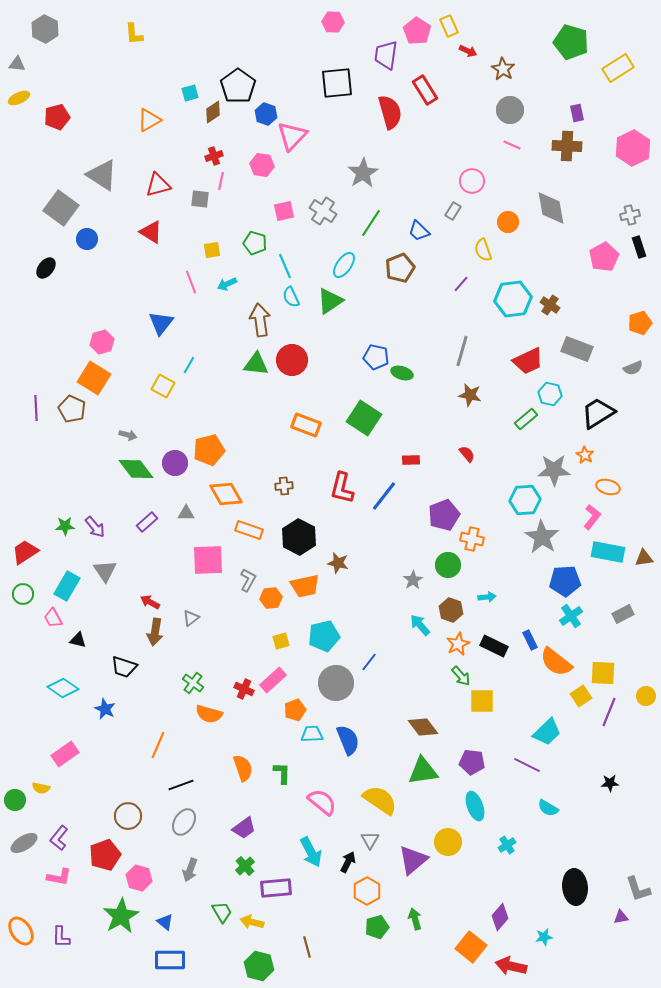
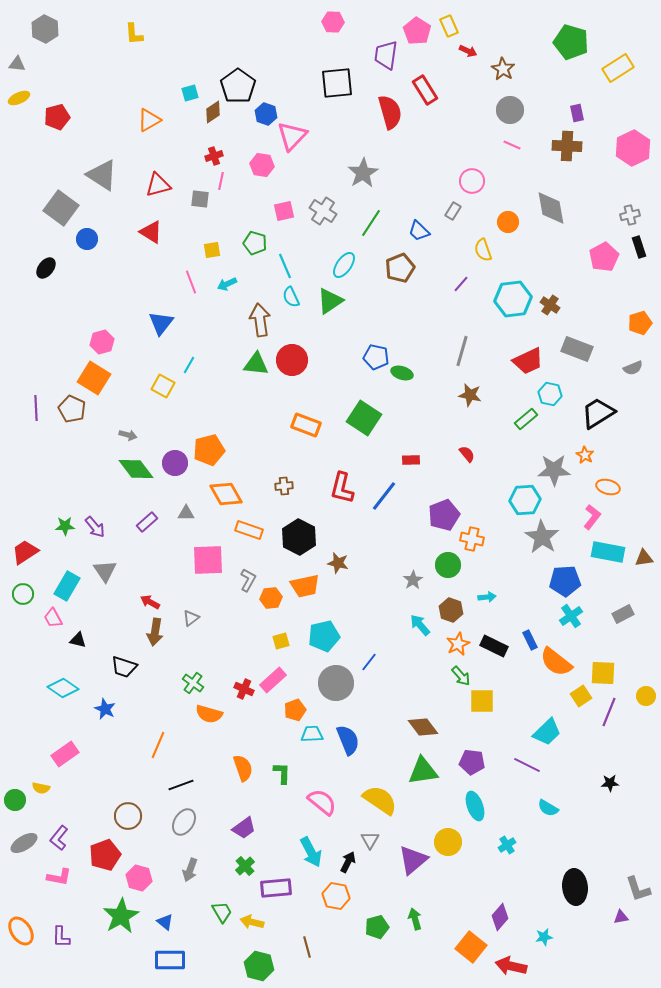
orange hexagon at (367, 891): moved 31 px left, 5 px down; rotated 20 degrees counterclockwise
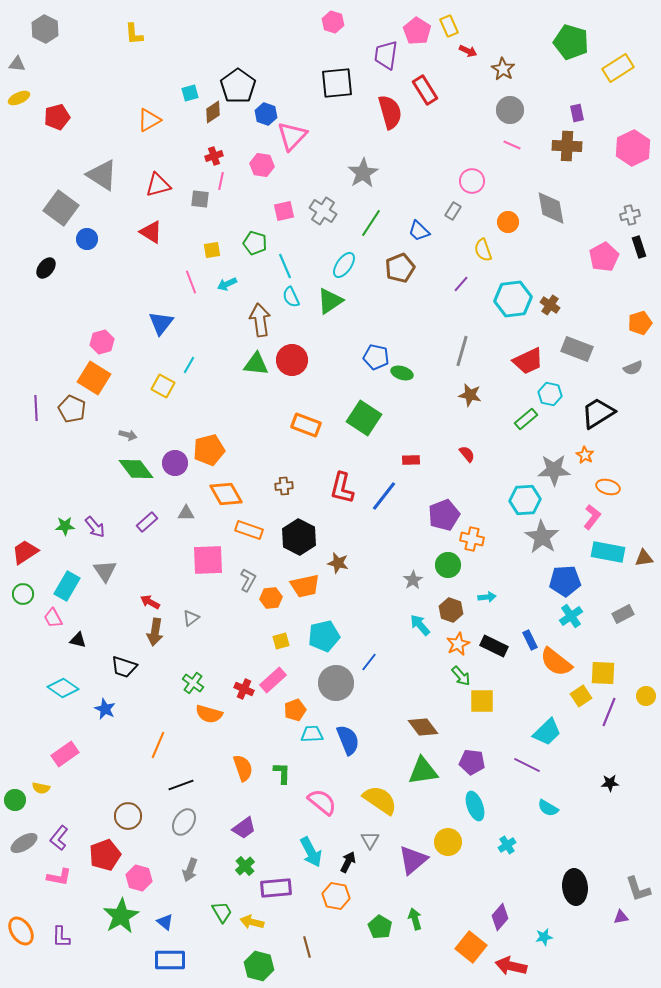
pink hexagon at (333, 22): rotated 15 degrees clockwise
green pentagon at (377, 927): moved 3 px right; rotated 25 degrees counterclockwise
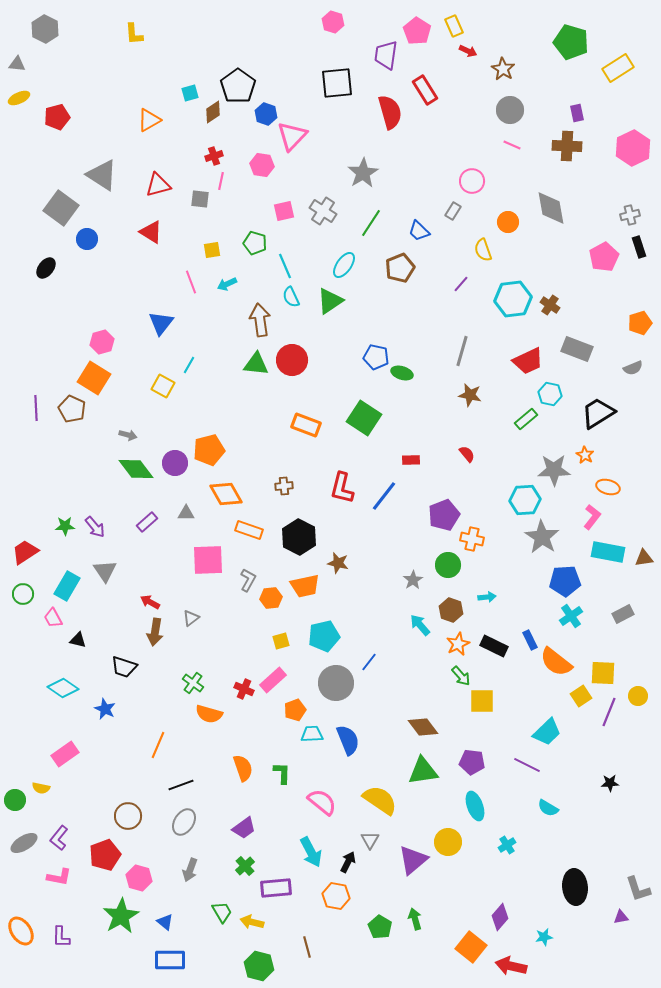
yellow rectangle at (449, 26): moved 5 px right
yellow circle at (646, 696): moved 8 px left
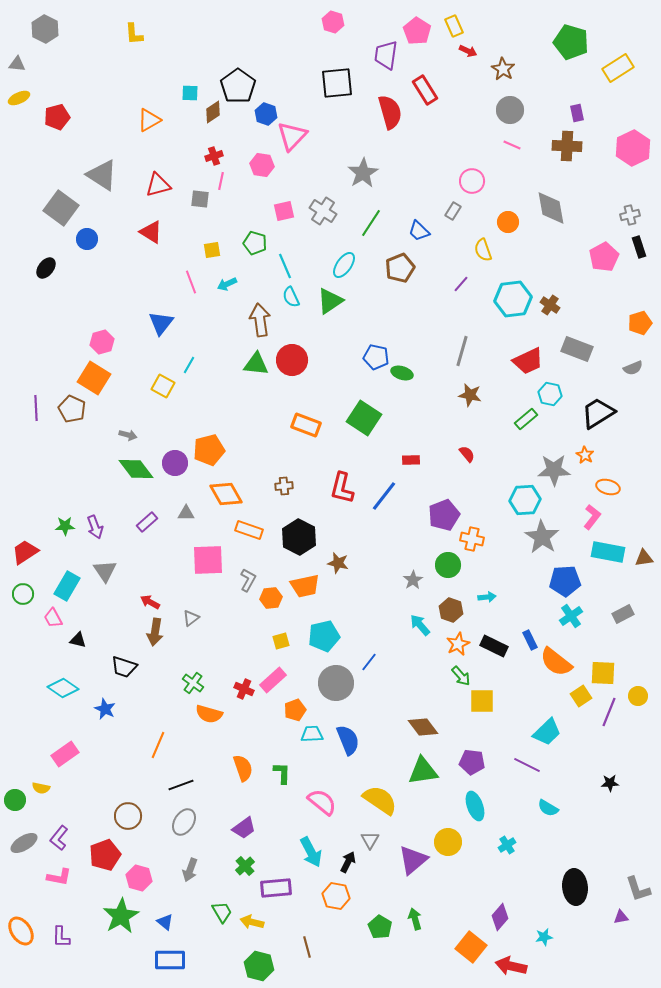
cyan square at (190, 93): rotated 18 degrees clockwise
purple arrow at (95, 527): rotated 20 degrees clockwise
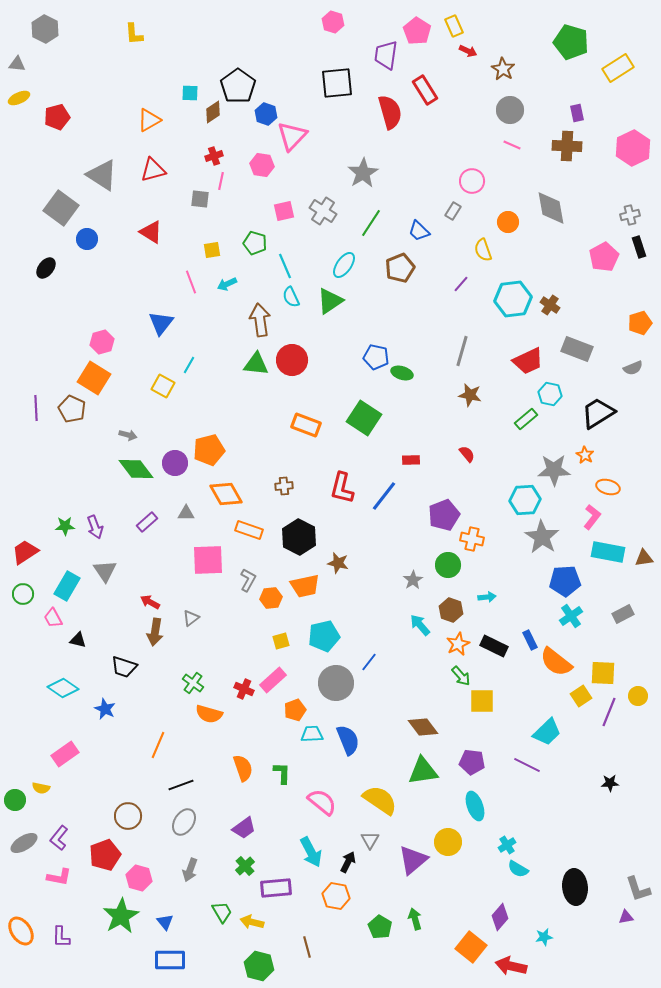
red triangle at (158, 185): moved 5 px left, 15 px up
cyan semicircle at (548, 808): moved 30 px left, 61 px down
purple triangle at (621, 917): moved 5 px right
blue triangle at (165, 922): rotated 12 degrees clockwise
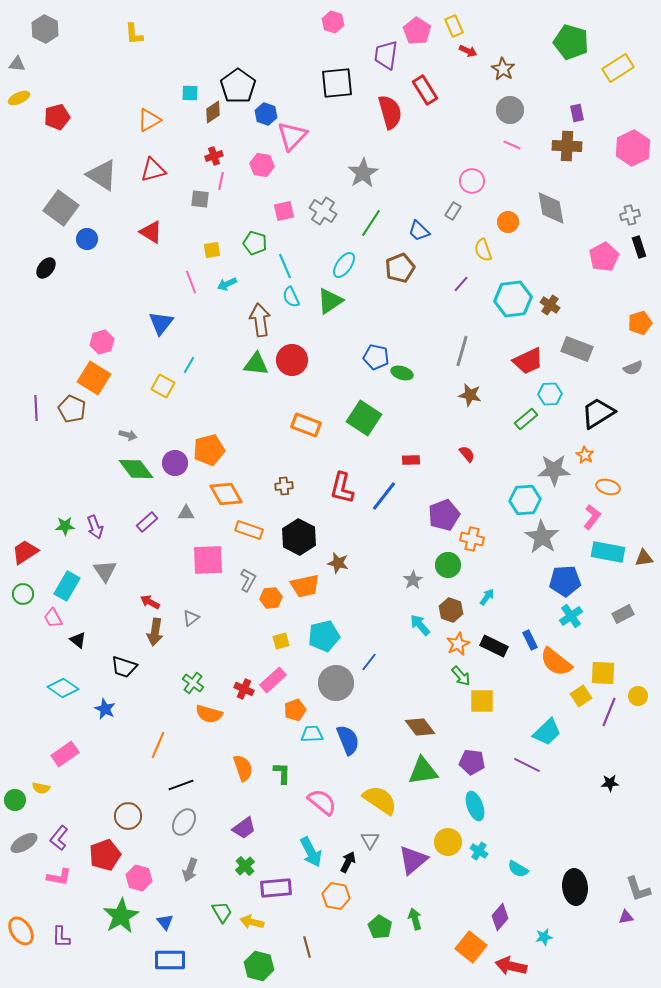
cyan hexagon at (550, 394): rotated 15 degrees counterclockwise
cyan arrow at (487, 597): rotated 48 degrees counterclockwise
black triangle at (78, 640): rotated 24 degrees clockwise
brown diamond at (423, 727): moved 3 px left
cyan cross at (507, 845): moved 28 px left, 6 px down; rotated 24 degrees counterclockwise
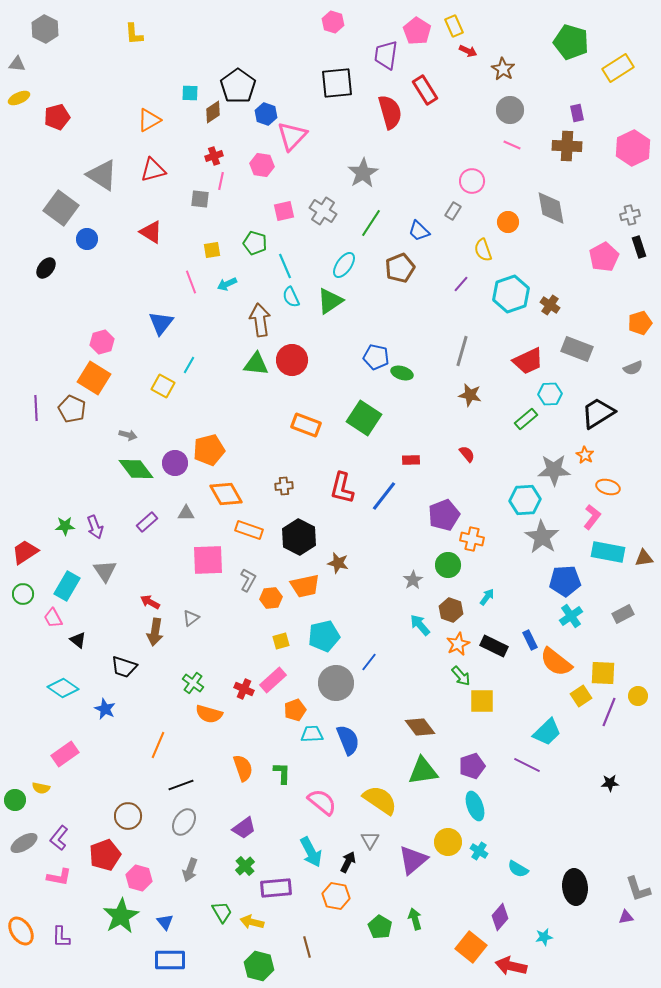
cyan hexagon at (513, 299): moved 2 px left, 5 px up; rotated 12 degrees counterclockwise
purple pentagon at (472, 762): moved 4 px down; rotated 25 degrees counterclockwise
